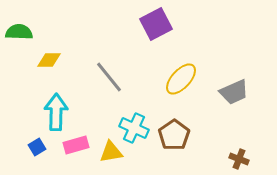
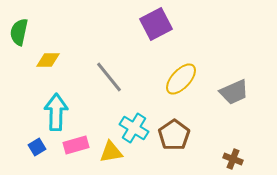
green semicircle: rotated 80 degrees counterclockwise
yellow diamond: moved 1 px left
cyan cross: rotated 8 degrees clockwise
brown cross: moved 6 px left
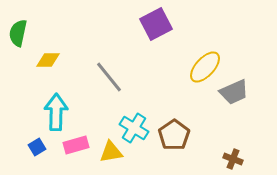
green semicircle: moved 1 px left, 1 px down
yellow ellipse: moved 24 px right, 12 px up
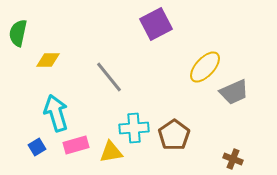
cyan arrow: moved 1 px down; rotated 18 degrees counterclockwise
cyan cross: rotated 36 degrees counterclockwise
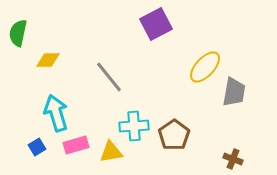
gray trapezoid: rotated 56 degrees counterclockwise
cyan cross: moved 2 px up
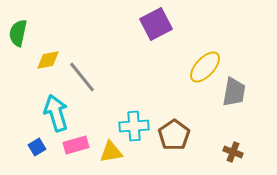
yellow diamond: rotated 10 degrees counterclockwise
gray line: moved 27 px left
brown cross: moved 7 px up
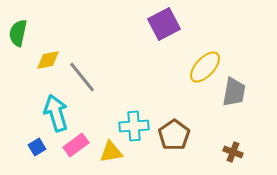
purple square: moved 8 px right
pink rectangle: rotated 20 degrees counterclockwise
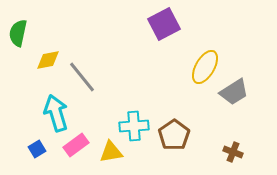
yellow ellipse: rotated 12 degrees counterclockwise
gray trapezoid: rotated 48 degrees clockwise
blue square: moved 2 px down
